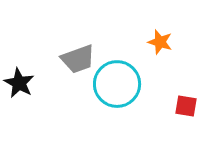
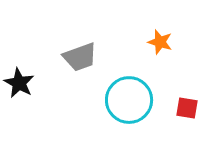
gray trapezoid: moved 2 px right, 2 px up
cyan circle: moved 12 px right, 16 px down
red square: moved 1 px right, 2 px down
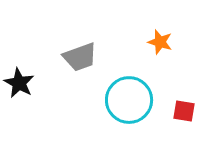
red square: moved 3 px left, 3 px down
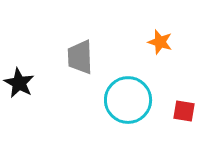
gray trapezoid: rotated 108 degrees clockwise
cyan circle: moved 1 px left
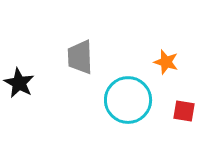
orange star: moved 6 px right, 20 px down
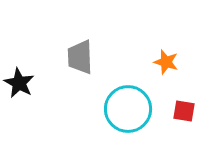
cyan circle: moved 9 px down
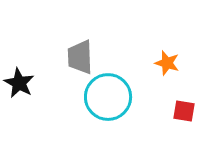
orange star: moved 1 px right, 1 px down
cyan circle: moved 20 px left, 12 px up
